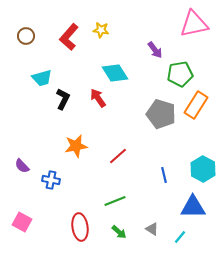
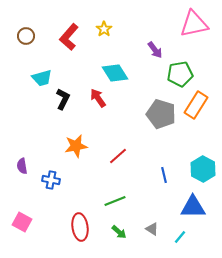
yellow star: moved 3 px right, 1 px up; rotated 28 degrees clockwise
purple semicircle: rotated 35 degrees clockwise
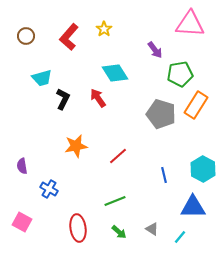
pink triangle: moved 4 px left; rotated 16 degrees clockwise
blue cross: moved 2 px left, 9 px down; rotated 18 degrees clockwise
red ellipse: moved 2 px left, 1 px down
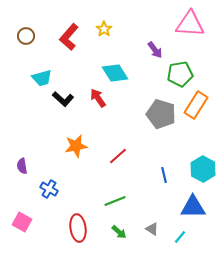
black L-shape: rotated 105 degrees clockwise
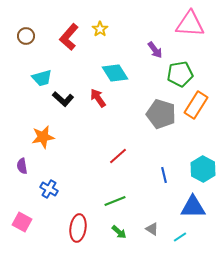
yellow star: moved 4 px left
orange star: moved 33 px left, 9 px up
red ellipse: rotated 16 degrees clockwise
cyan line: rotated 16 degrees clockwise
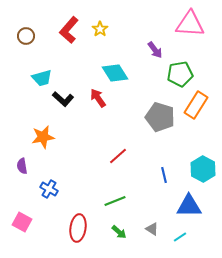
red L-shape: moved 7 px up
gray pentagon: moved 1 px left, 3 px down
blue triangle: moved 4 px left, 1 px up
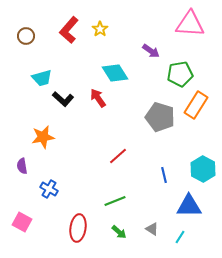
purple arrow: moved 4 px left, 1 px down; rotated 18 degrees counterclockwise
cyan line: rotated 24 degrees counterclockwise
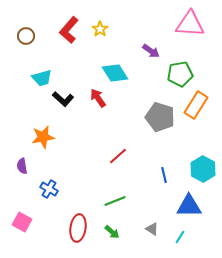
green arrow: moved 7 px left
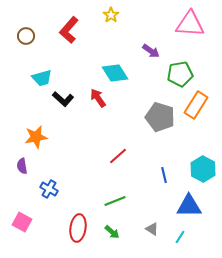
yellow star: moved 11 px right, 14 px up
orange star: moved 7 px left
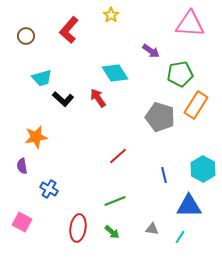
gray triangle: rotated 24 degrees counterclockwise
